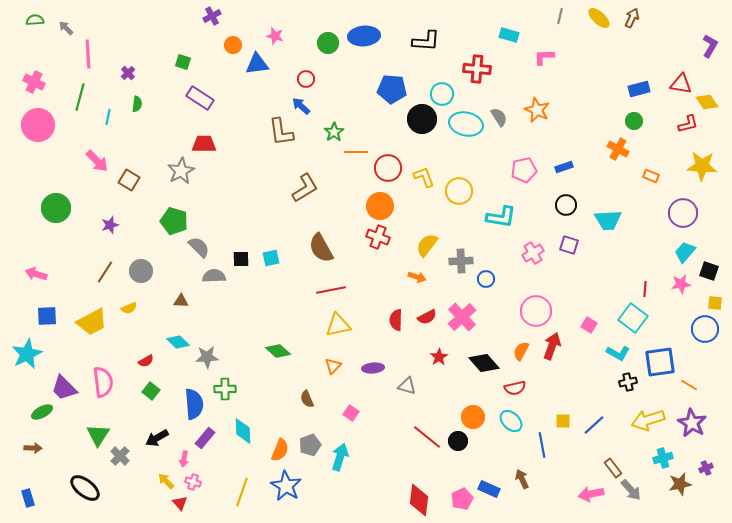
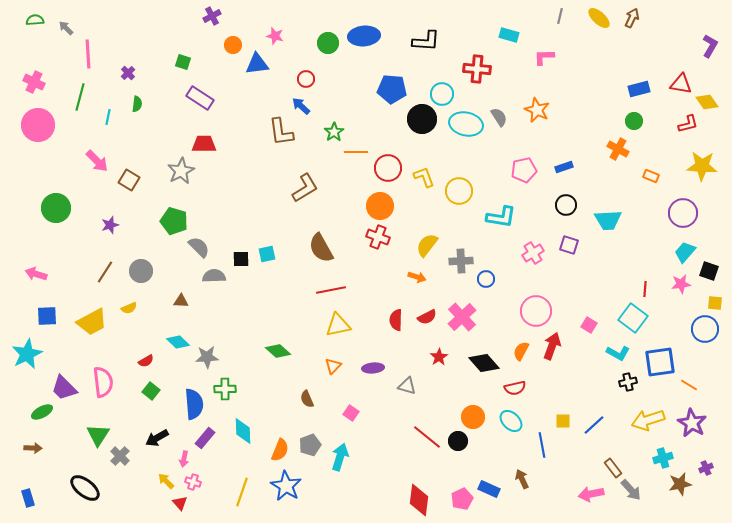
cyan square at (271, 258): moved 4 px left, 4 px up
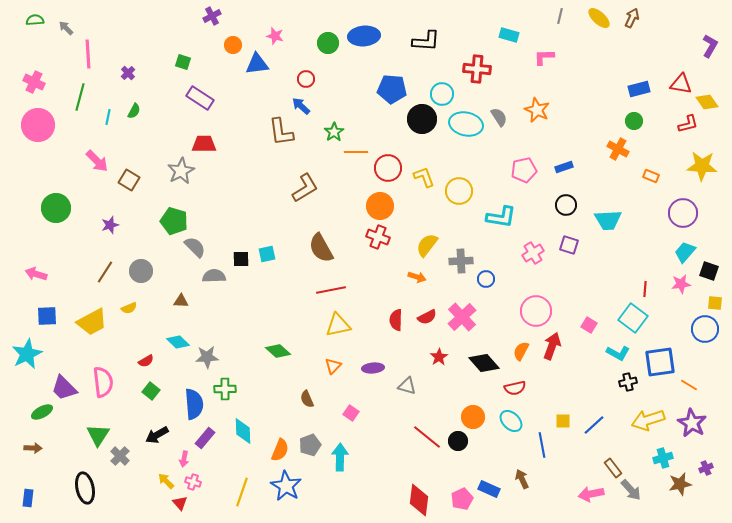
green semicircle at (137, 104): moved 3 px left, 7 px down; rotated 21 degrees clockwise
gray semicircle at (199, 247): moved 4 px left
black arrow at (157, 438): moved 3 px up
cyan arrow at (340, 457): rotated 16 degrees counterclockwise
black ellipse at (85, 488): rotated 40 degrees clockwise
blue rectangle at (28, 498): rotated 24 degrees clockwise
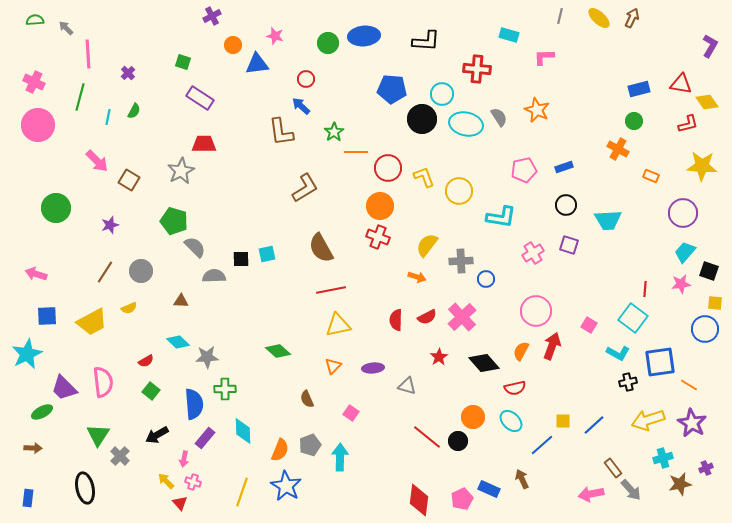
blue line at (542, 445): rotated 60 degrees clockwise
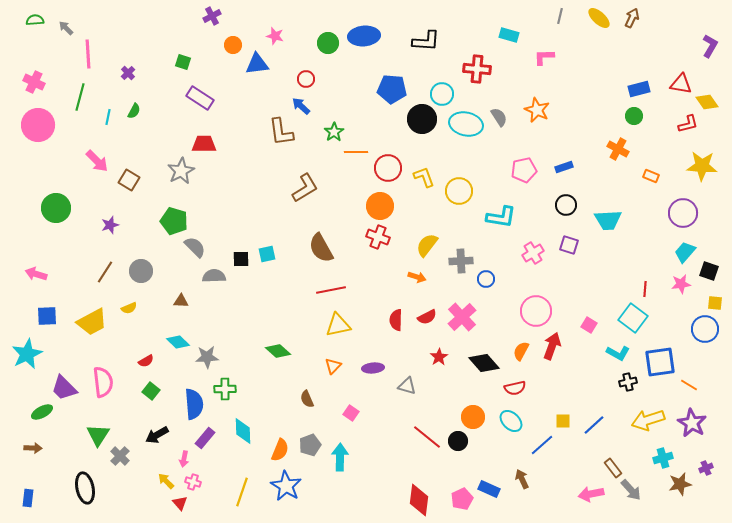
green circle at (634, 121): moved 5 px up
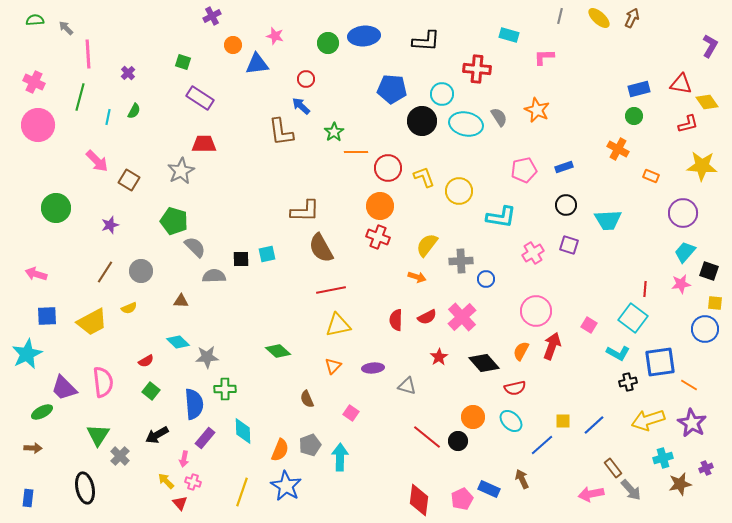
black circle at (422, 119): moved 2 px down
brown L-shape at (305, 188): moved 23 px down; rotated 32 degrees clockwise
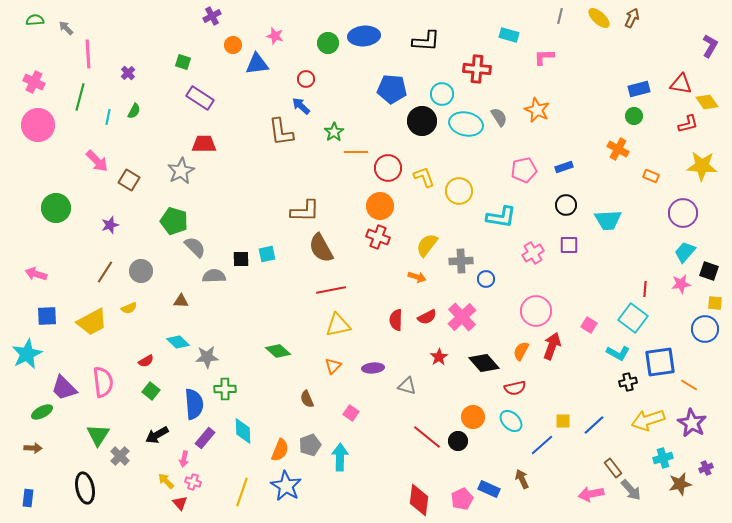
purple square at (569, 245): rotated 18 degrees counterclockwise
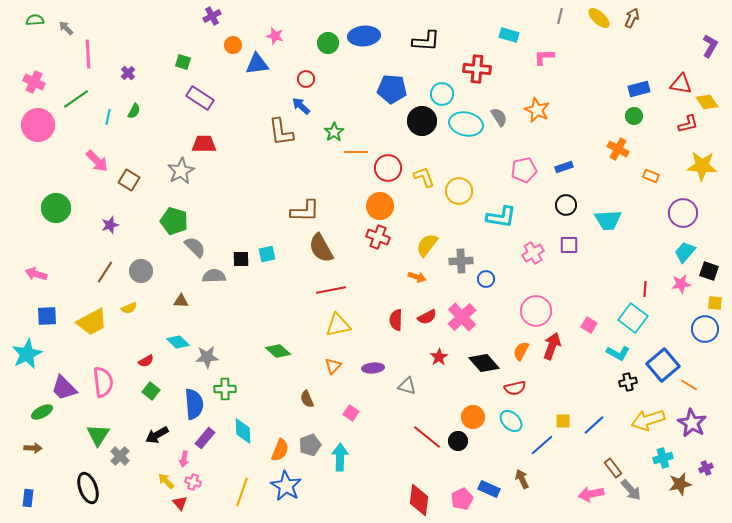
green line at (80, 97): moved 4 px left, 2 px down; rotated 40 degrees clockwise
blue square at (660, 362): moved 3 px right, 3 px down; rotated 32 degrees counterclockwise
black ellipse at (85, 488): moved 3 px right; rotated 8 degrees counterclockwise
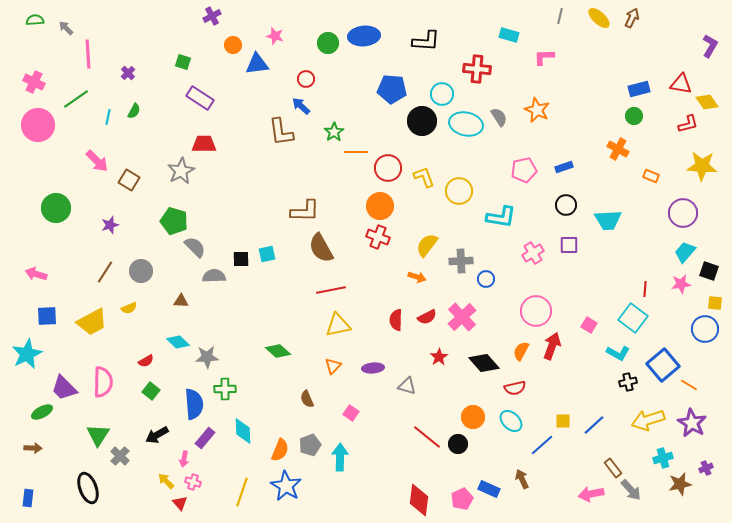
pink semicircle at (103, 382): rotated 8 degrees clockwise
black circle at (458, 441): moved 3 px down
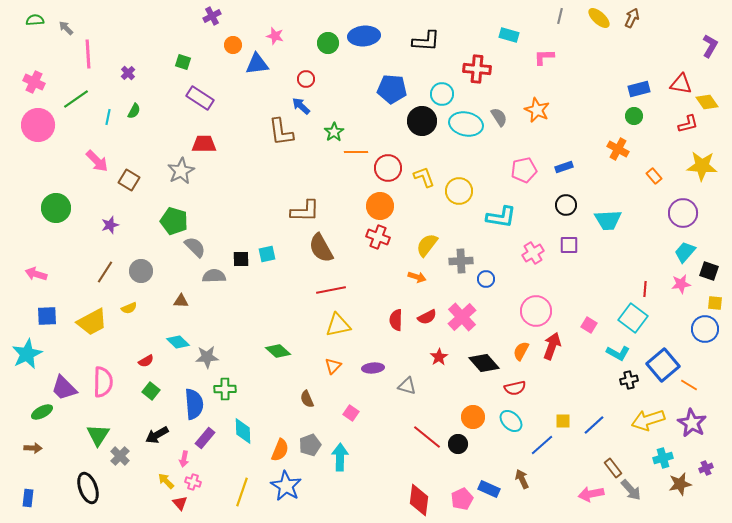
orange rectangle at (651, 176): moved 3 px right; rotated 28 degrees clockwise
black cross at (628, 382): moved 1 px right, 2 px up
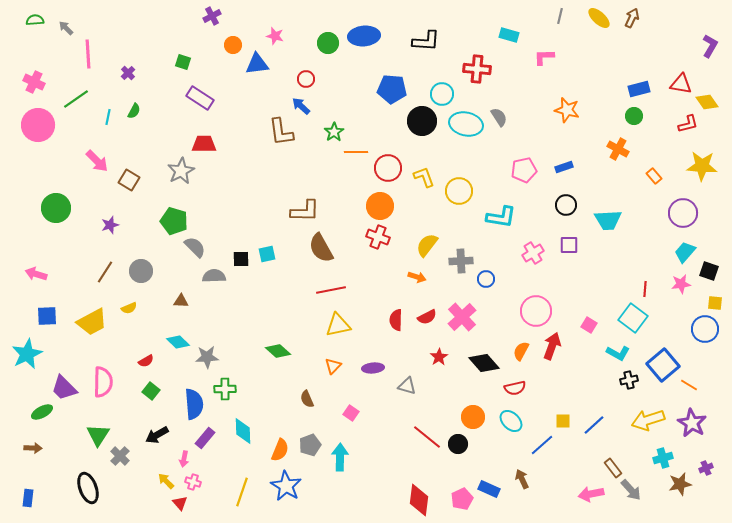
orange star at (537, 110): moved 30 px right; rotated 10 degrees counterclockwise
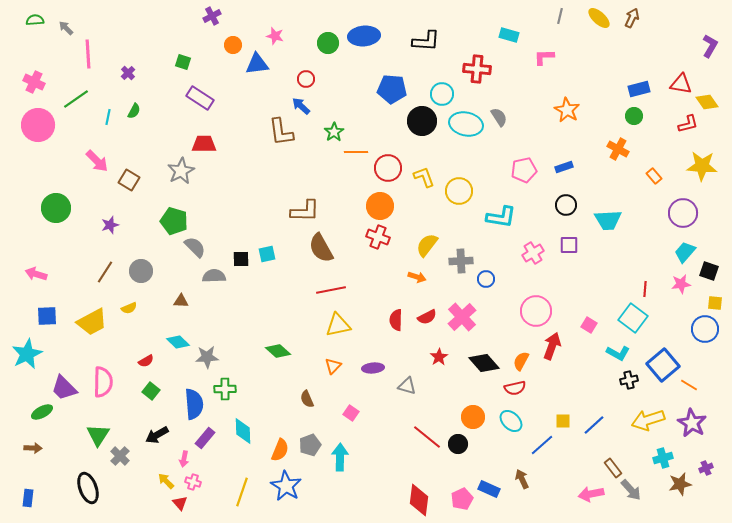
orange star at (567, 110): rotated 15 degrees clockwise
orange semicircle at (521, 351): moved 10 px down
